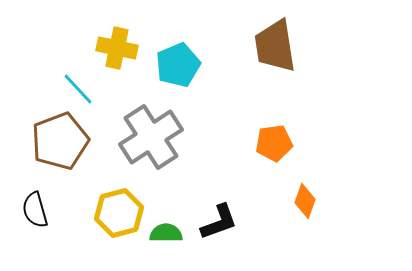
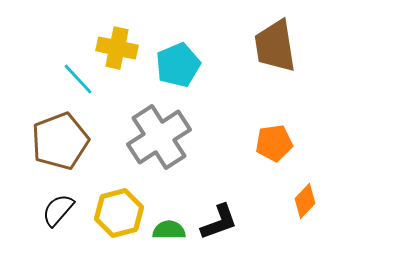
cyan line: moved 10 px up
gray cross: moved 8 px right
orange diamond: rotated 24 degrees clockwise
black semicircle: moved 23 px right; rotated 57 degrees clockwise
green semicircle: moved 3 px right, 3 px up
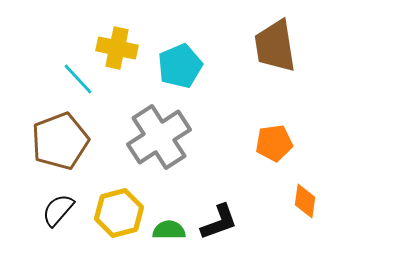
cyan pentagon: moved 2 px right, 1 px down
orange diamond: rotated 36 degrees counterclockwise
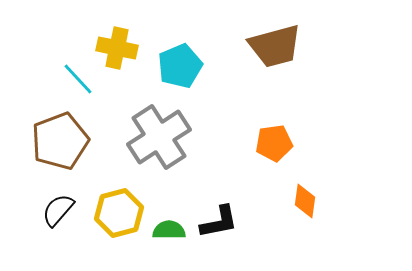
brown trapezoid: rotated 96 degrees counterclockwise
black L-shape: rotated 9 degrees clockwise
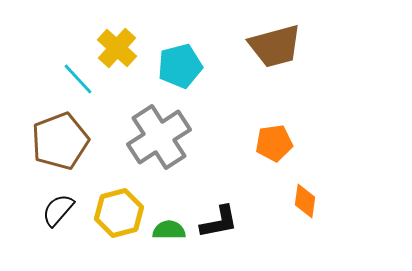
yellow cross: rotated 30 degrees clockwise
cyan pentagon: rotated 9 degrees clockwise
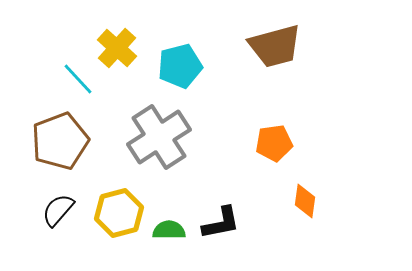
black L-shape: moved 2 px right, 1 px down
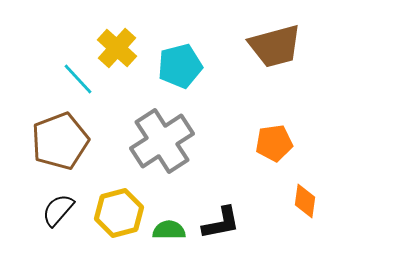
gray cross: moved 3 px right, 4 px down
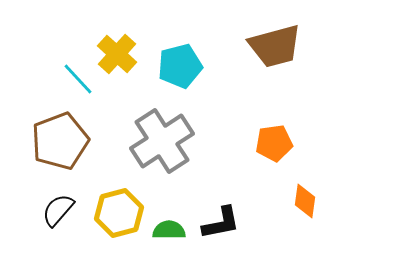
yellow cross: moved 6 px down
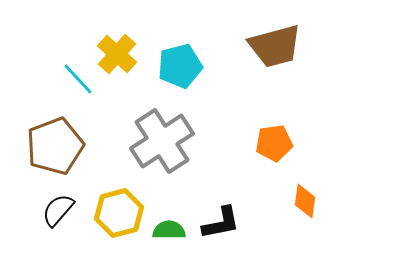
brown pentagon: moved 5 px left, 5 px down
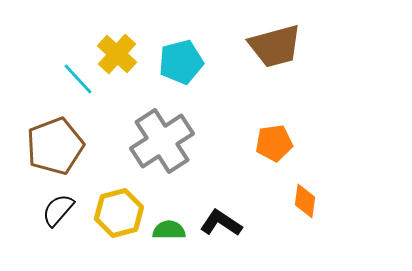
cyan pentagon: moved 1 px right, 4 px up
black L-shape: rotated 135 degrees counterclockwise
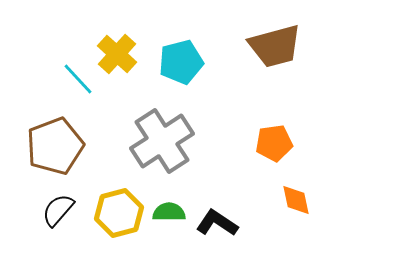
orange diamond: moved 9 px left, 1 px up; rotated 20 degrees counterclockwise
black L-shape: moved 4 px left
green semicircle: moved 18 px up
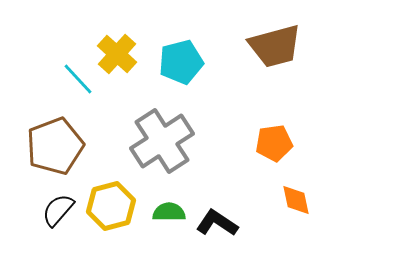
yellow hexagon: moved 8 px left, 7 px up
